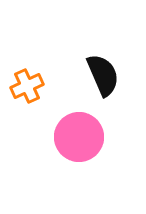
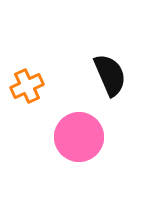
black semicircle: moved 7 px right
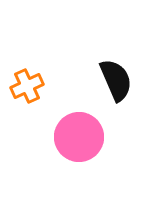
black semicircle: moved 6 px right, 5 px down
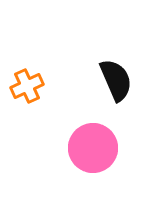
pink circle: moved 14 px right, 11 px down
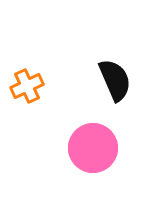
black semicircle: moved 1 px left
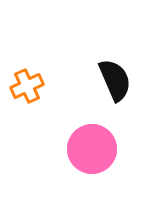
pink circle: moved 1 px left, 1 px down
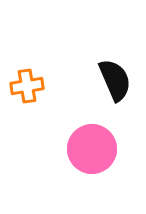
orange cross: rotated 16 degrees clockwise
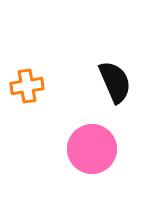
black semicircle: moved 2 px down
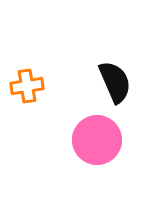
pink circle: moved 5 px right, 9 px up
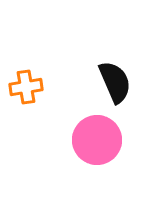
orange cross: moved 1 px left, 1 px down
